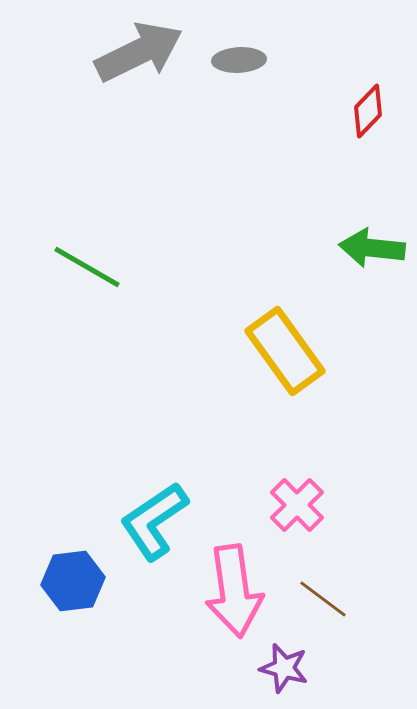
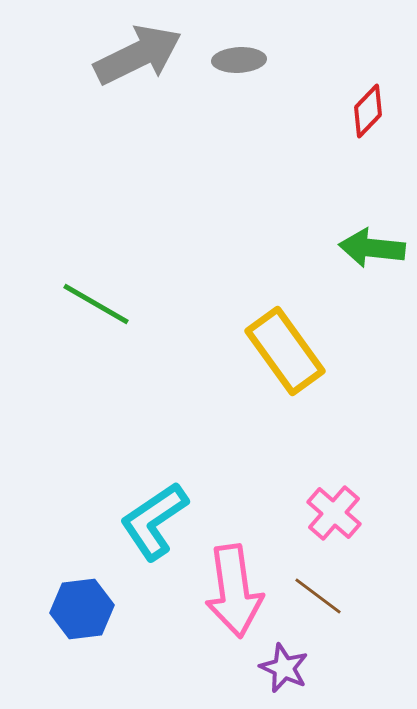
gray arrow: moved 1 px left, 3 px down
green line: moved 9 px right, 37 px down
pink cross: moved 37 px right, 8 px down; rotated 4 degrees counterclockwise
blue hexagon: moved 9 px right, 28 px down
brown line: moved 5 px left, 3 px up
purple star: rotated 9 degrees clockwise
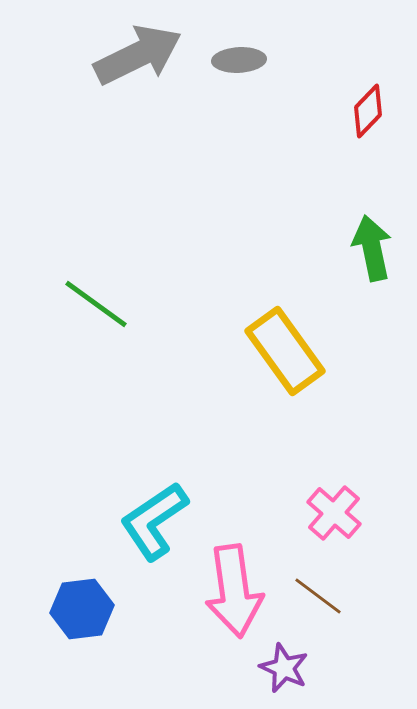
green arrow: rotated 72 degrees clockwise
green line: rotated 6 degrees clockwise
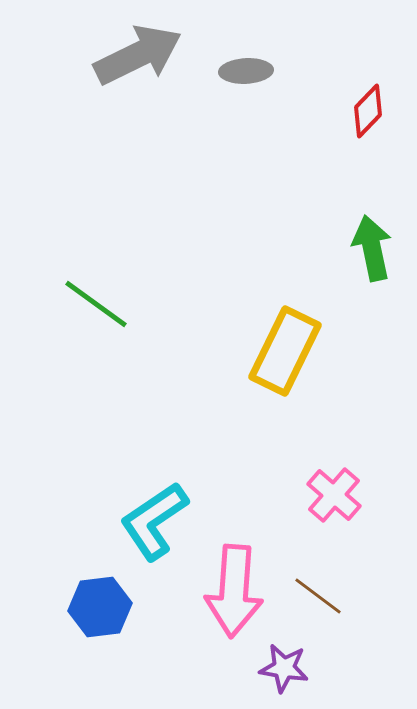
gray ellipse: moved 7 px right, 11 px down
yellow rectangle: rotated 62 degrees clockwise
pink cross: moved 18 px up
pink arrow: rotated 12 degrees clockwise
blue hexagon: moved 18 px right, 2 px up
purple star: rotated 15 degrees counterclockwise
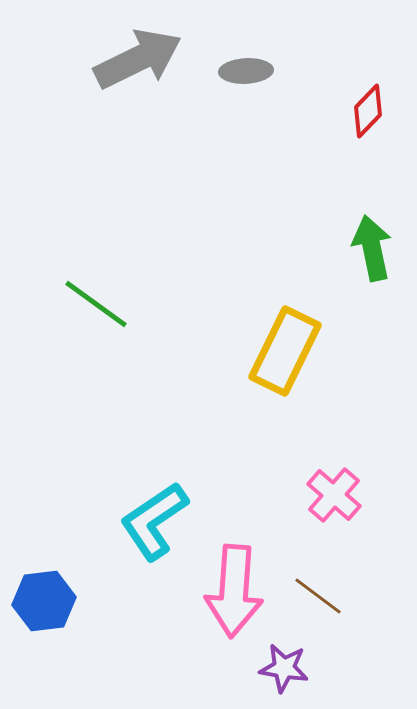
gray arrow: moved 4 px down
blue hexagon: moved 56 px left, 6 px up
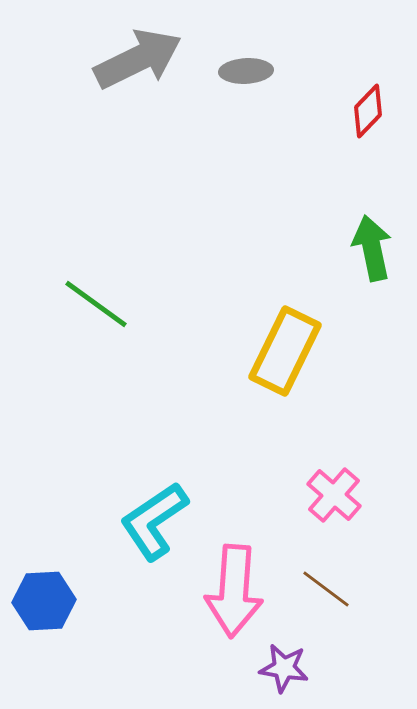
brown line: moved 8 px right, 7 px up
blue hexagon: rotated 4 degrees clockwise
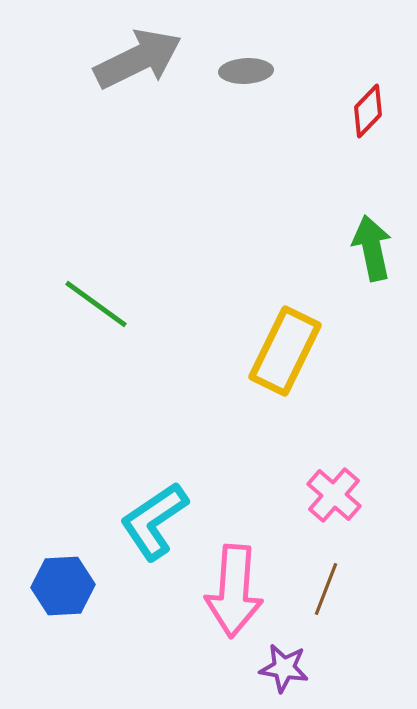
brown line: rotated 74 degrees clockwise
blue hexagon: moved 19 px right, 15 px up
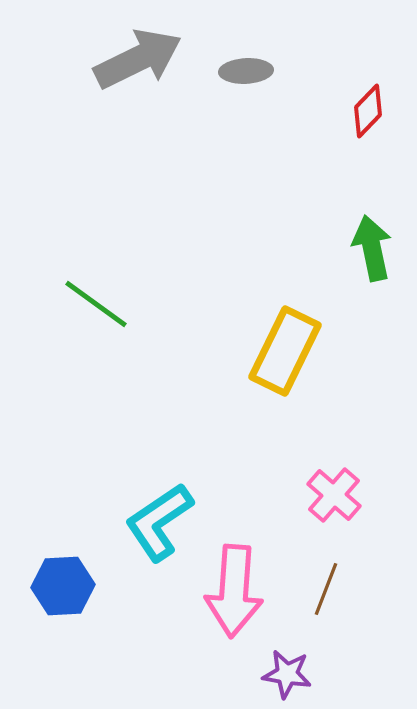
cyan L-shape: moved 5 px right, 1 px down
purple star: moved 3 px right, 6 px down
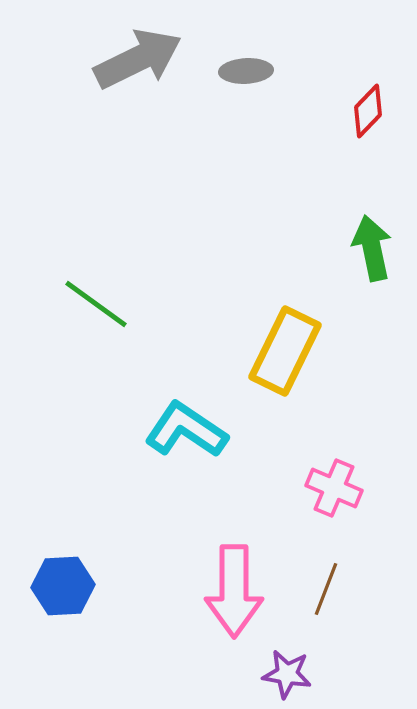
pink cross: moved 7 px up; rotated 18 degrees counterclockwise
cyan L-shape: moved 27 px right, 92 px up; rotated 68 degrees clockwise
pink arrow: rotated 4 degrees counterclockwise
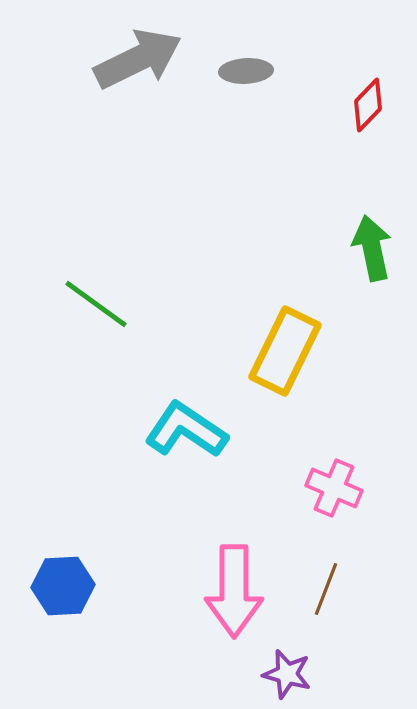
red diamond: moved 6 px up
purple star: rotated 6 degrees clockwise
